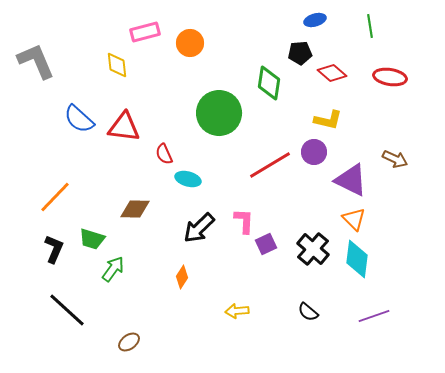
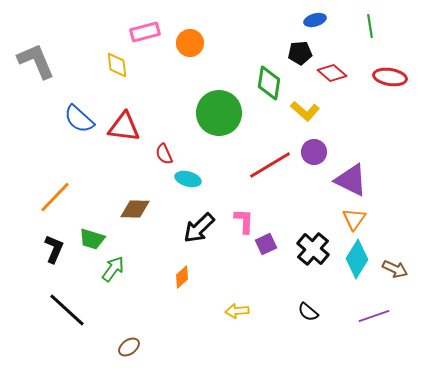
yellow L-shape: moved 23 px left, 9 px up; rotated 28 degrees clockwise
brown arrow: moved 110 px down
orange triangle: rotated 20 degrees clockwise
cyan diamond: rotated 24 degrees clockwise
orange diamond: rotated 15 degrees clockwise
brown ellipse: moved 5 px down
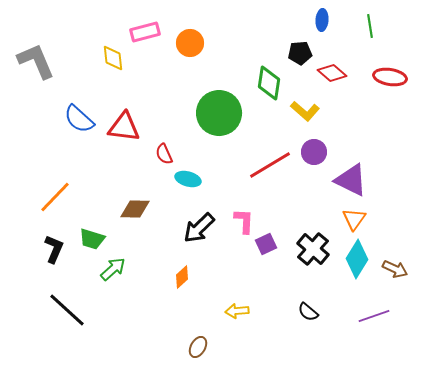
blue ellipse: moved 7 px right; rotated 70 degrees counterclockwise
yellow diamond: moved 4 px left, 7 px up
green arrow: rotated 12 degrees clockwise
brown ellipse: moved 69 px right; rotated 25 degrees counterclockwise
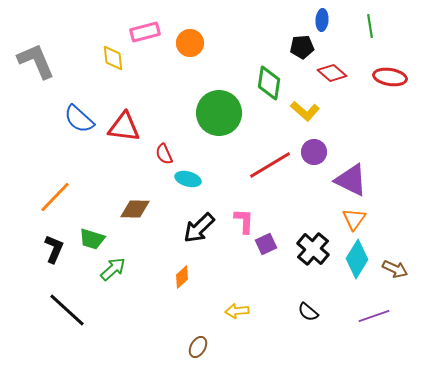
black pentagon: moved 2 px right, 6 px up
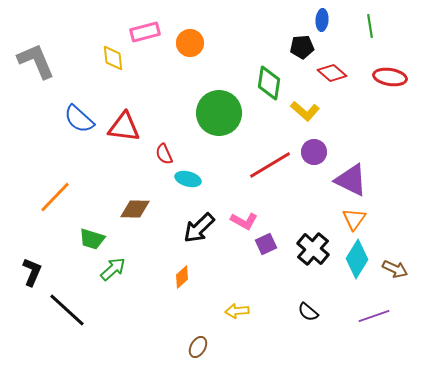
pink L-shape: rotated 116 degrees clockwise
black L-shape: moved 22 px left, 23 px down
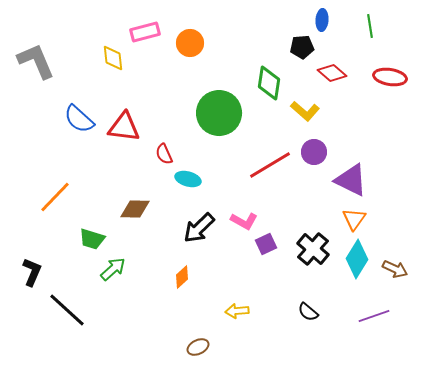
brown ellipse: rotated 35 degrees clockwise
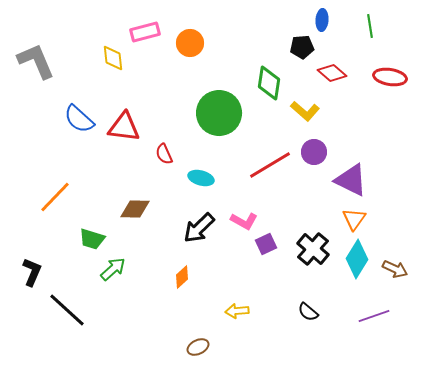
cyan ellipse: moved 13 px right, 1 px up
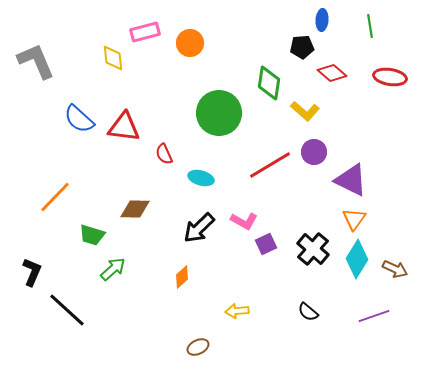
green trapezoid: moved 4 px up
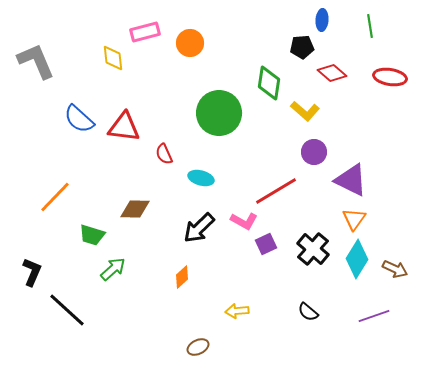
red line: moved 6 px right, 26 px down
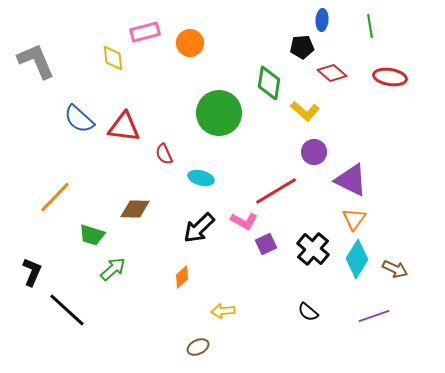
yellow arrow: moved 14 px left
